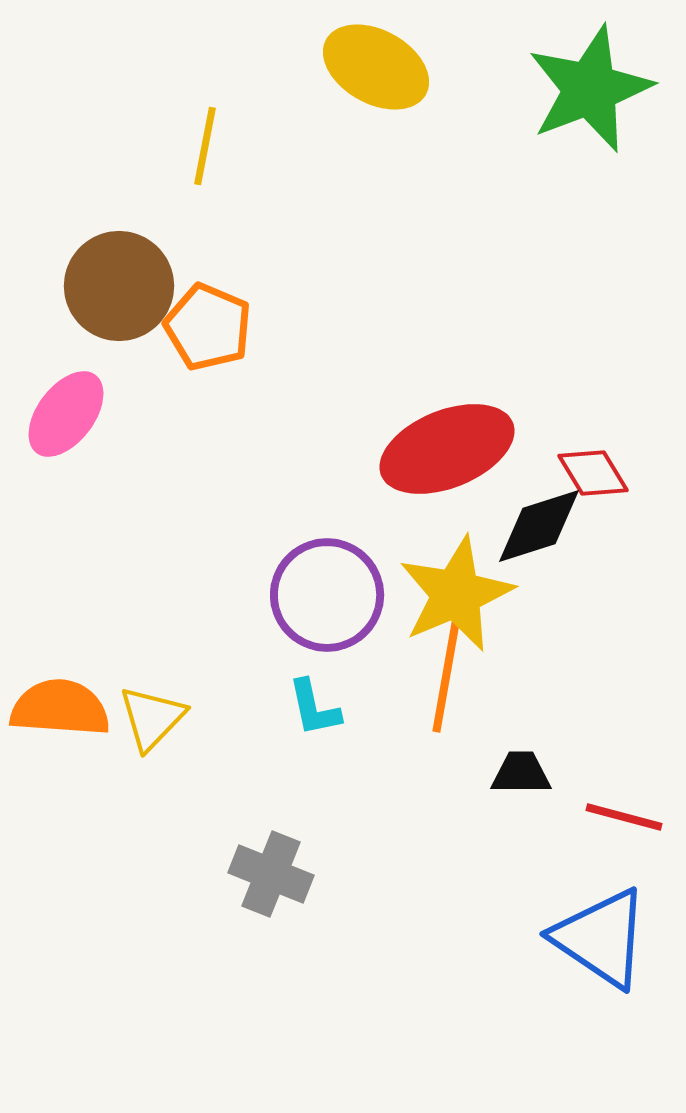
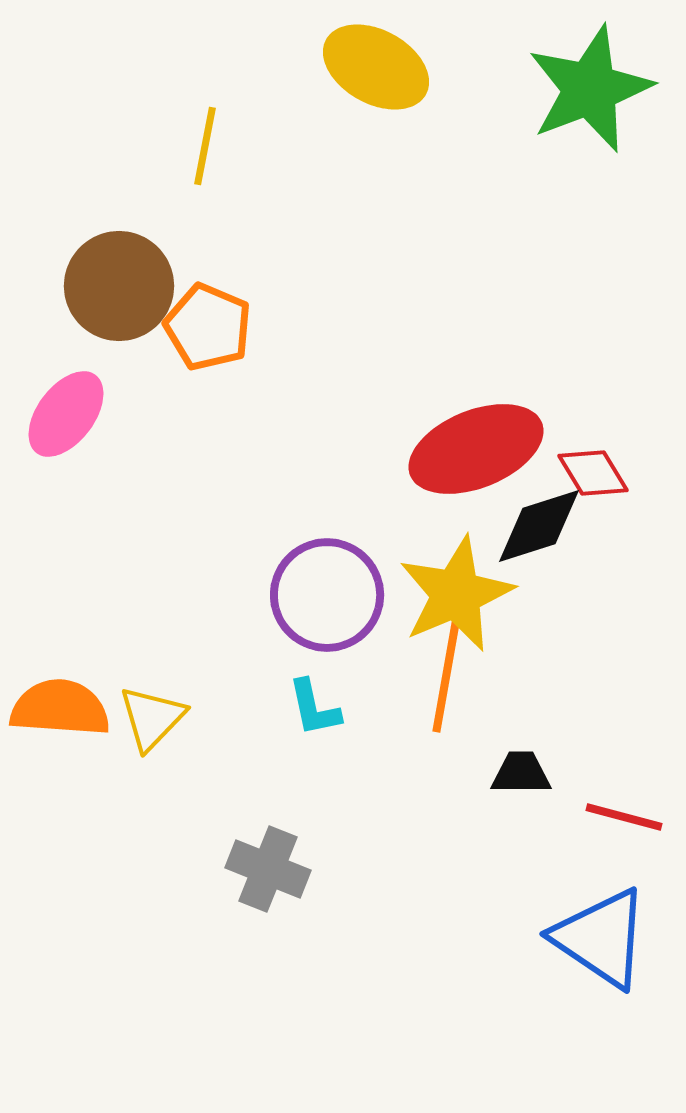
red ellipse: moved 29 px right
gray cross: moved 3 px left, 5 px up
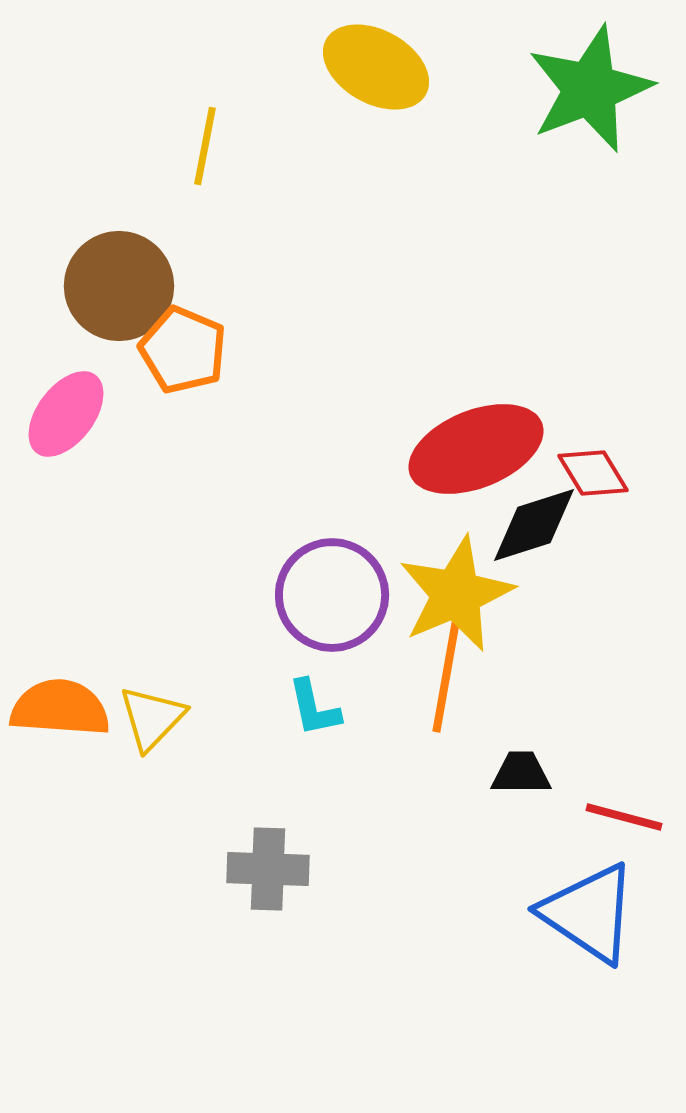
orange pentagon: moved 25 px left, 23 px down
black diamond: moved 5 px left, 1 px up
purple circle: moved 5 px right
gray cross: rotated 20 degrees counterclockwise
blue triangle: moved 12 px left, 25 px up
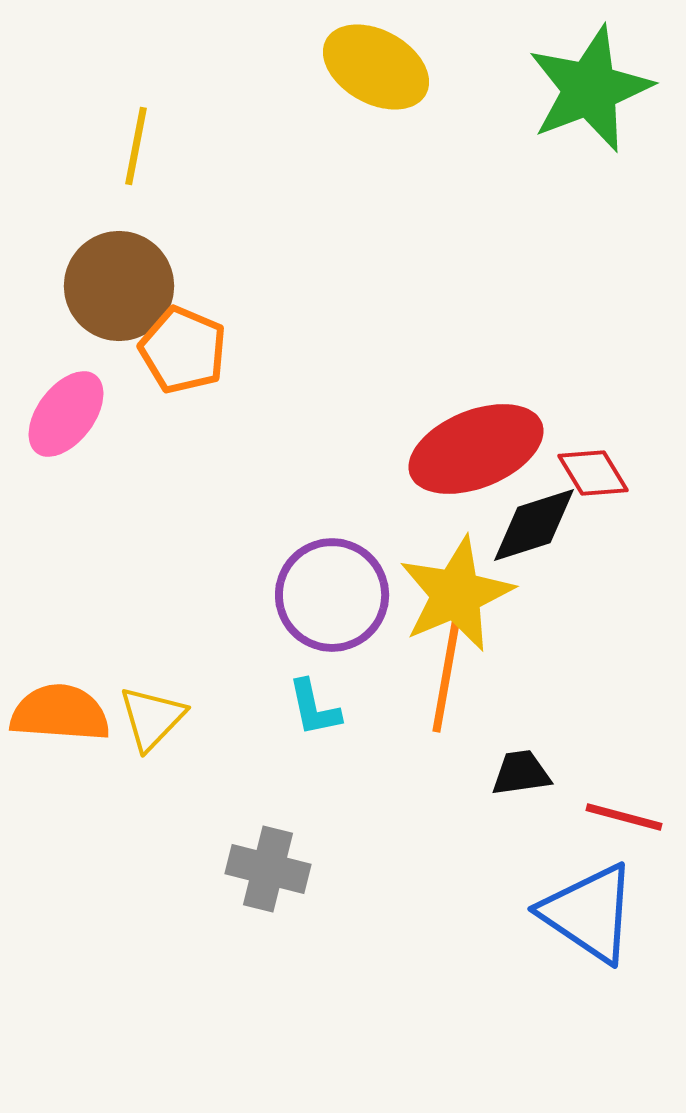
yellow line: moved 69 px left
orange semicircle: moved 5 px down
black trapezoid: rotated 8 degrees counterclockwise
gray cross: rotated 12 degrees clockwise
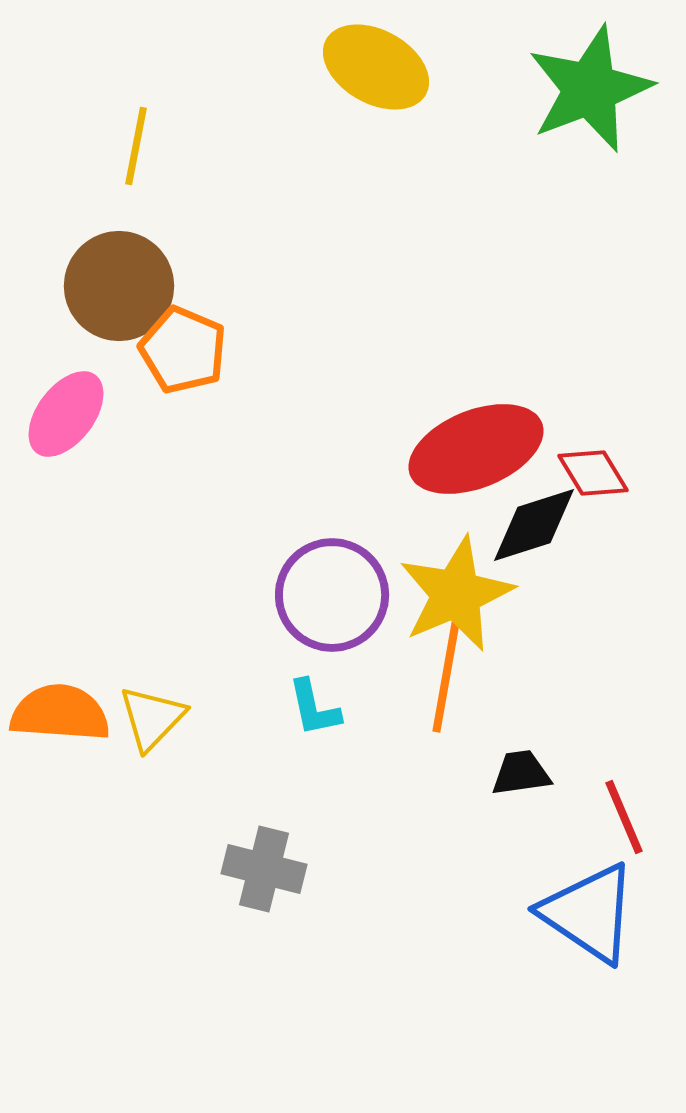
red line: rotated 52 degrees clockwise
gray cross: moved 4 px left
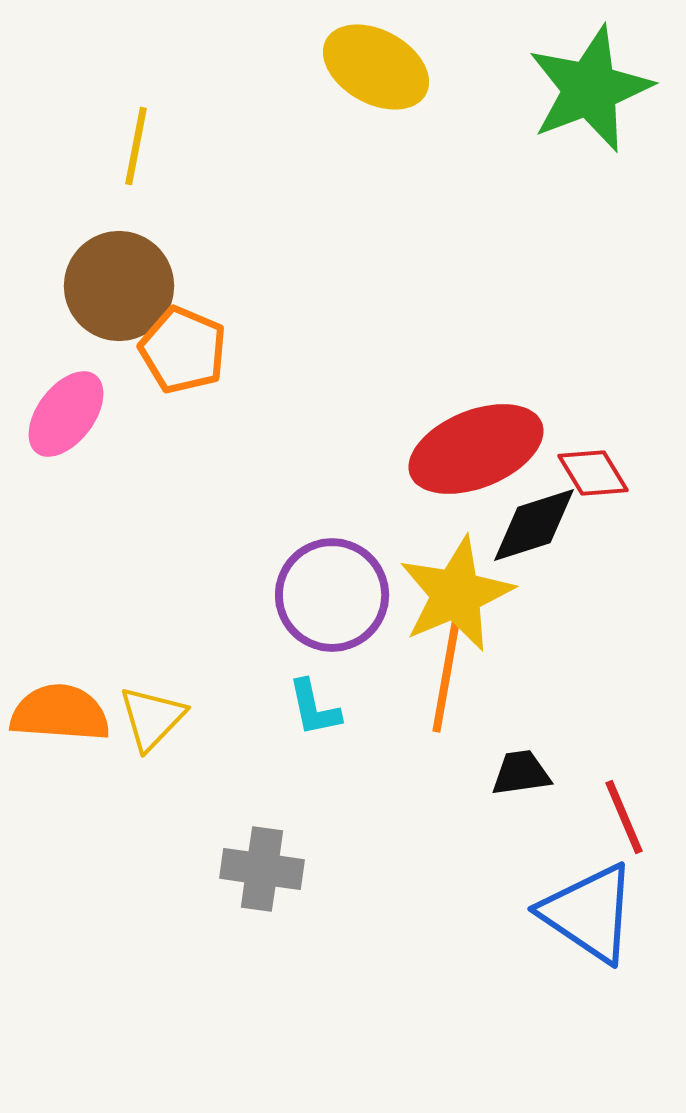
gray cross: moved 2 px left; rotated 6 degrees counterclockwise
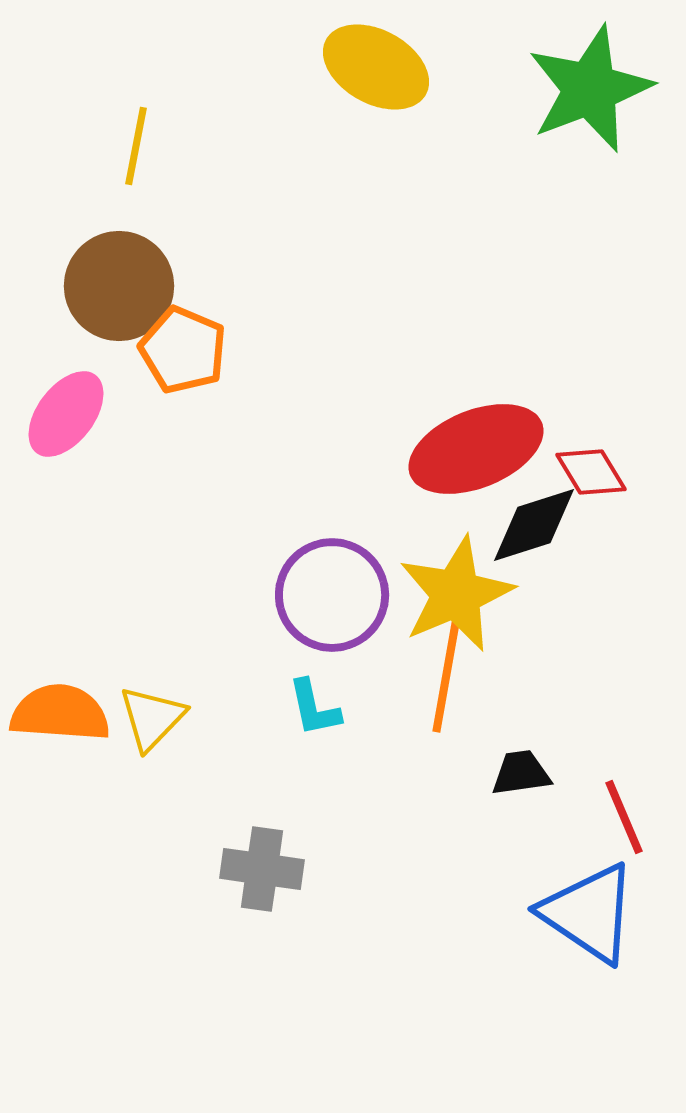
red diamond: moved 2 px left, 1 px up
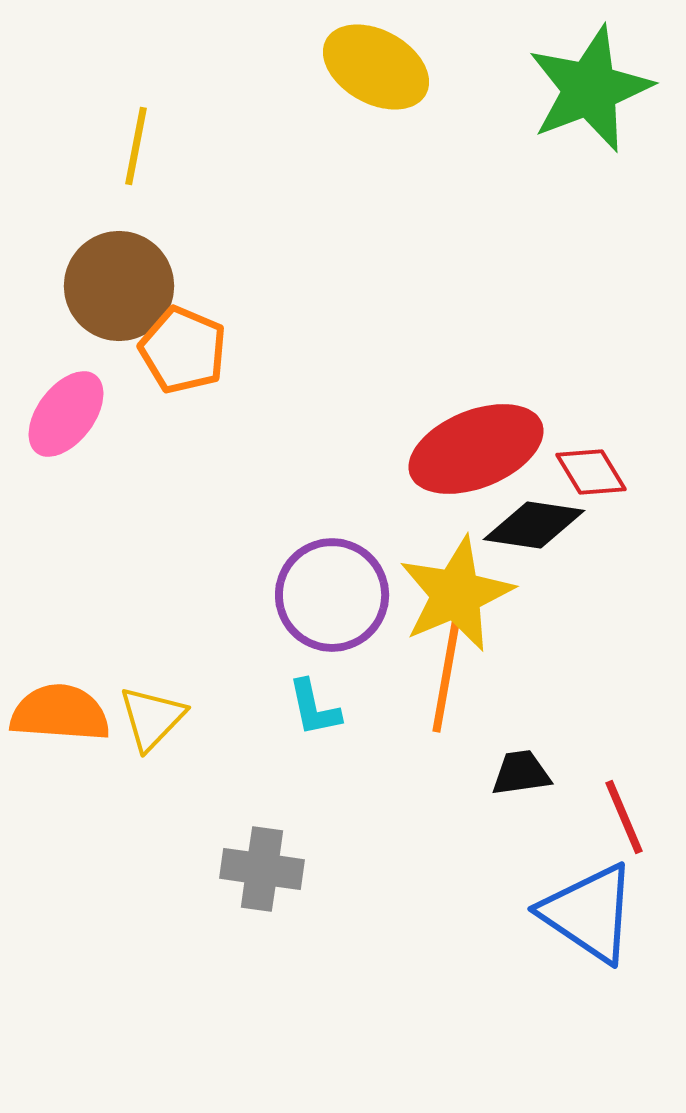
black diamond: rotated 26 degrees clockwise
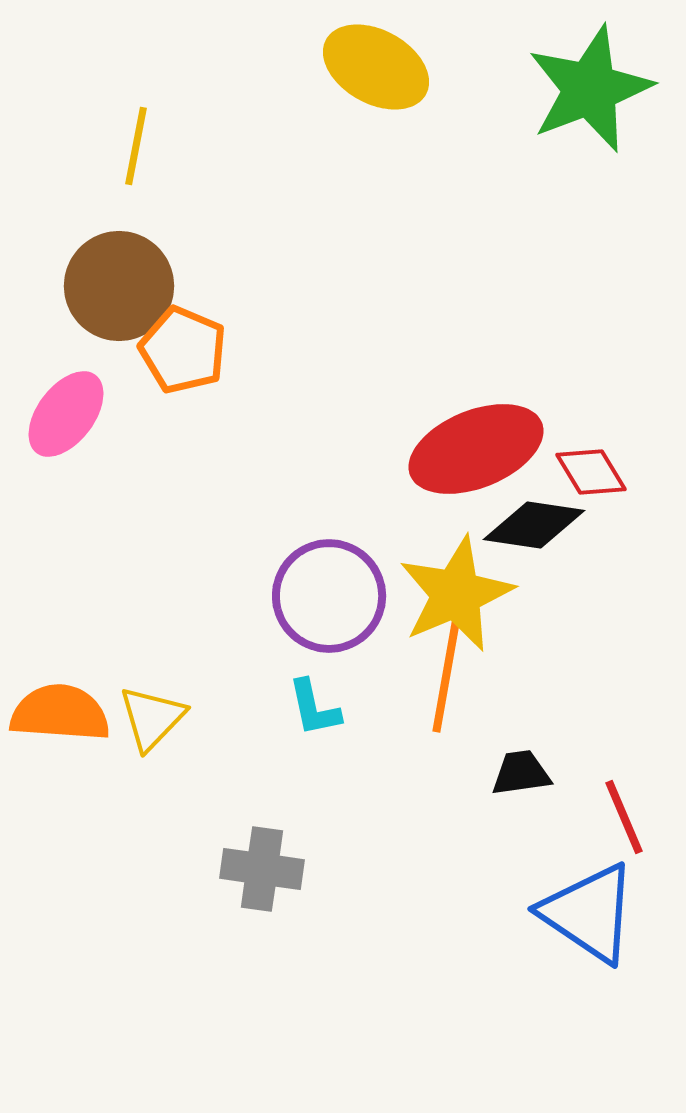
purple circle: moved 3 px left, 1 px down
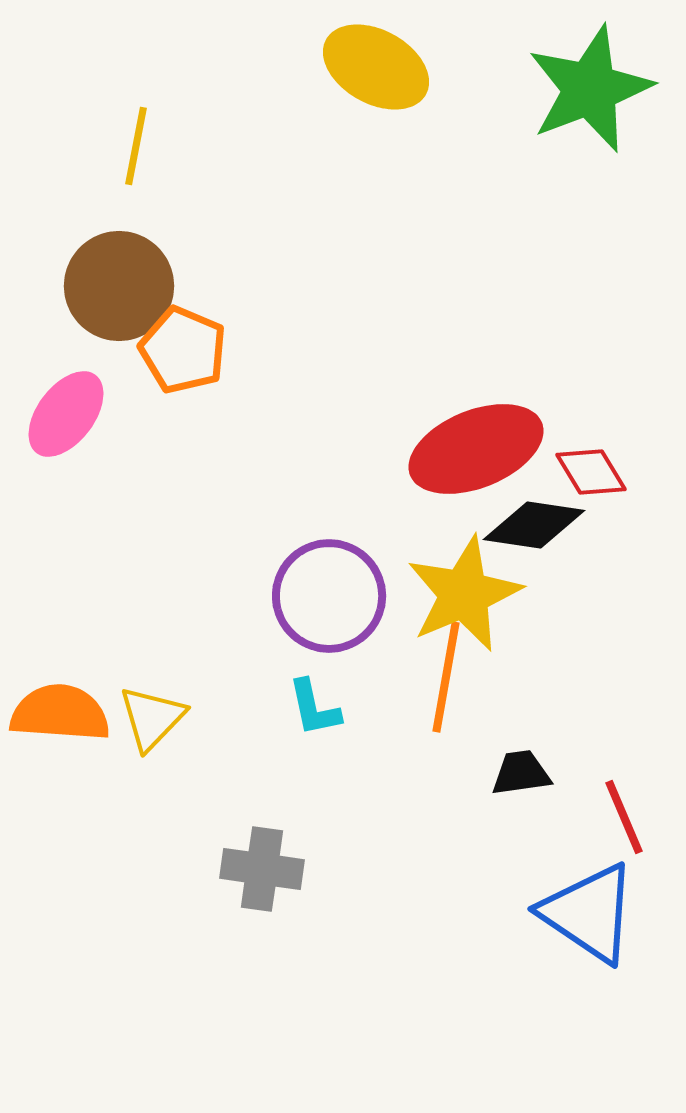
yellow star: moved 8 px right
